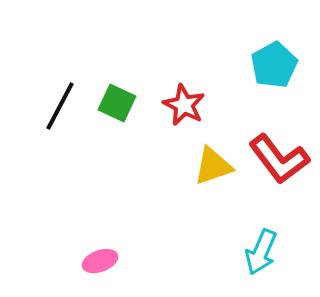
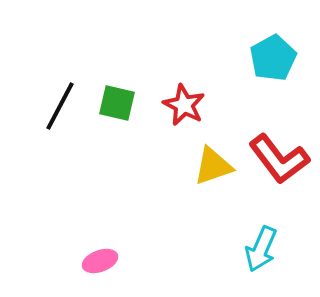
cyan pentagon: moved 1 px left, 7 px up
green square: rotated 12 degrees counterclockwise
cyan arrow: moved 3 px up
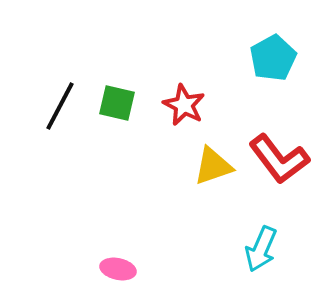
pink ellipse: moved 18 px right, 8 px down; rotated 32 degrees clockwise
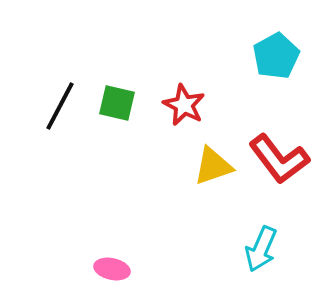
cyan pentagon: moved 3 px right, 2 px up
pink ellipse: moved 6 px left
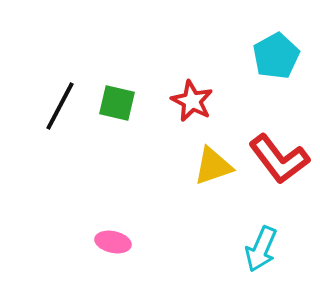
red star: moved 8 px right, 4 px up
pink ellipse: moved 1 px right, 27 px up
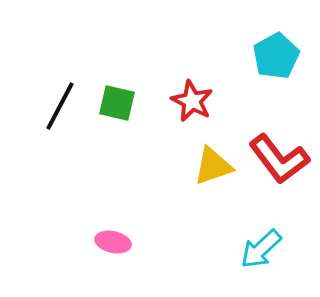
cyan arrow: rotated 24 degrees clockwise
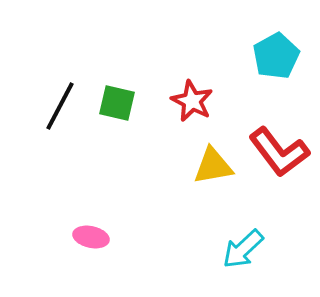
red L-shape: moved 7 px up
yellow triangle: rotated 9 degrees clockwise
pink ellipse: moved 22 px left, 5 px up
cyan arrow: moved 18 px left
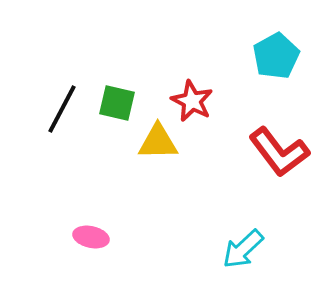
black line: moved 2 px right, 3 px down
yellow triangle: moved 55 px left, 24 px up; rotated 9 degrees clockwise
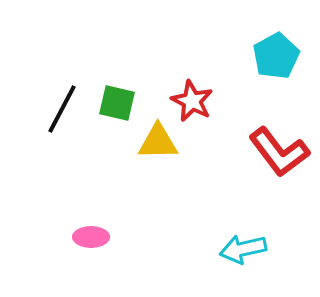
pink ellipse: rotated 12 degrees counterclockwise
cyan arrow: rotated 30 degrees clockwise
